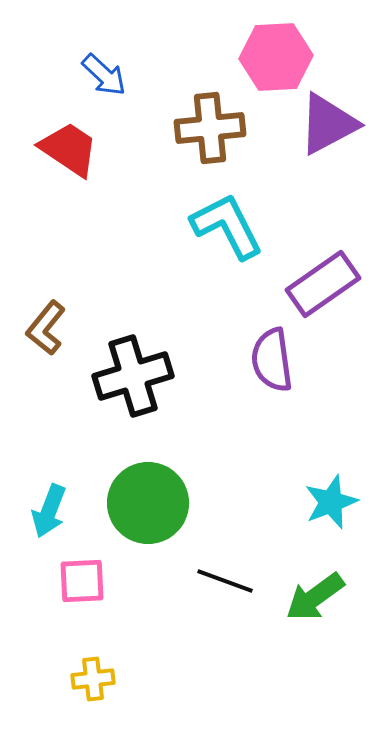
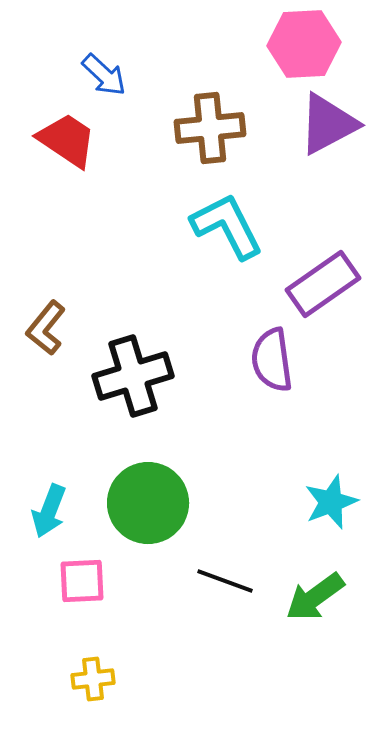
pink hexagon: moved 28 px right, 13 px up
red trapezoid: moved 2 px left, 9 px up
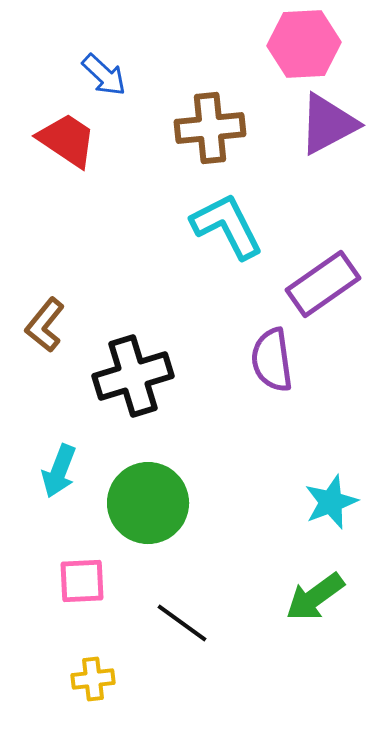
brown L-shape: moved 1 px left, 3 px up
cyan arrow: moved 10 px right, 40 px up
black line: moved 43 px left, 42 px down; rotated 16 degrees clockwise
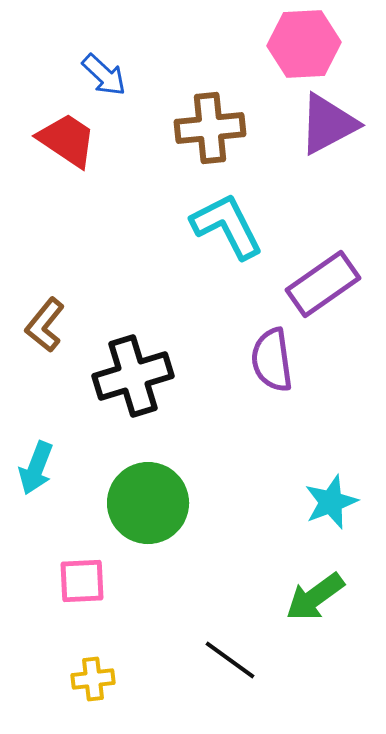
cyan arrow: moved 23 px left, 3 px up
black line: moved 48 px right, 37 px down
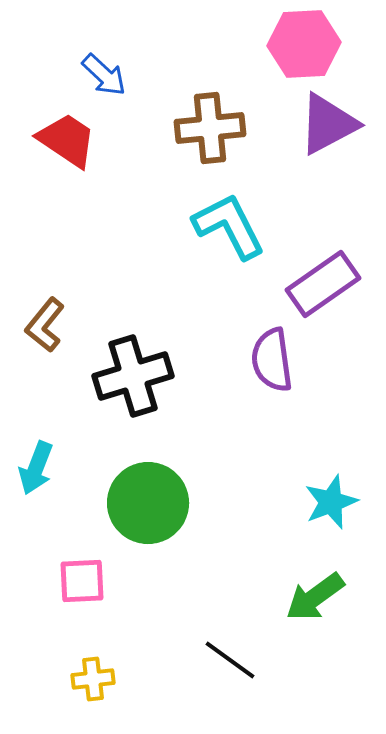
cyan L-shape: moved 2 px right
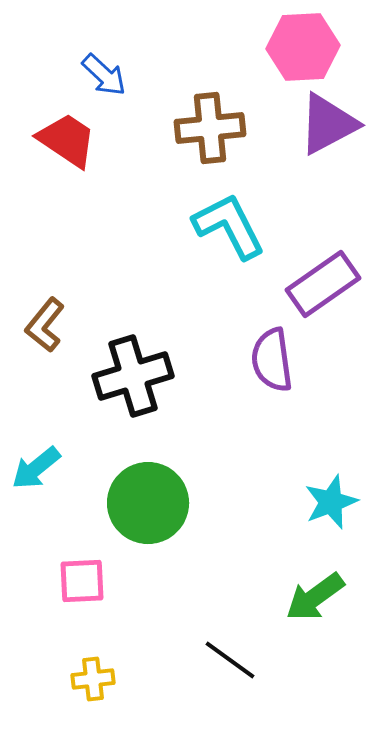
pink hexagon: moved 1 px left, 3 px down
cyan arrow: rotated 30 degrees clockwise
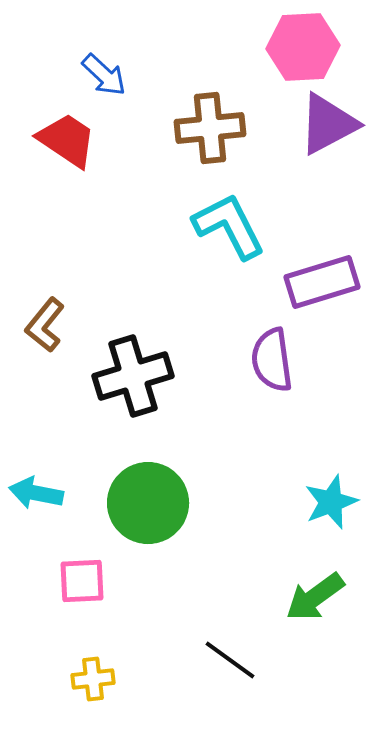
purple rectangle: moved 1 px left, 2 px up; rotated 18 degrees clockwise
cyan arrow: moved 25 px down; rotated 50 degrees clockwise
